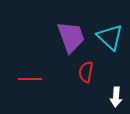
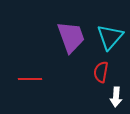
cyan triangle: rotated 28 degrees clockwise
red semicircle: moved 15 px right
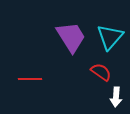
purple trapezoid: rotated 12 degrees counterclockwise
red semicircle: rotated 115 degrees clockwise
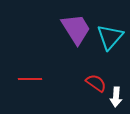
purple trapezoid: moved 5 px right, 8 px up
red semicircle: moved 5 px left, 11 px down
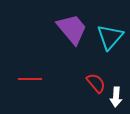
purple trapezoid: moved 4 px left; rotated 8 degrees counterclockwise
red semicircle: rotated 15 degrees clockwise
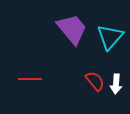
red semicircle: moved 1 px left, 2 px up
white arrow: moved 13 px up
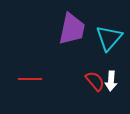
purple trapezoid: rotated 52 degrees clockwise
cyan triangle: moved 1 px left, 1 px down
white arrow: moved 5 px left, 3 px up
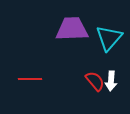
purple trapezoid: rotated 104 degrees counterclockwise
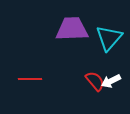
white arrow: rotated 60 degrees clockwise
